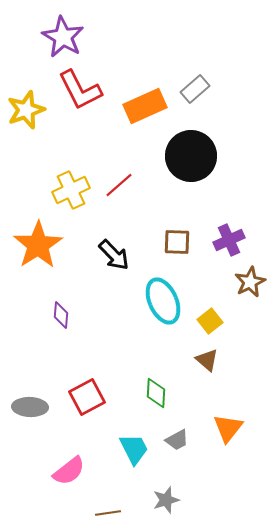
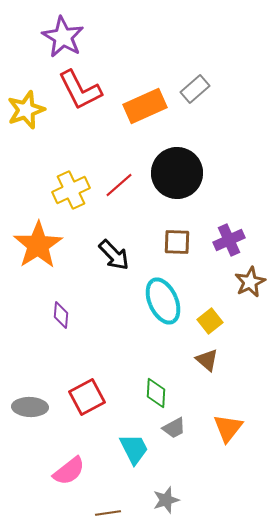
black circle: moved 14 px left, 17 px down
gray trapezoid: moved 3 px left, 12 px up
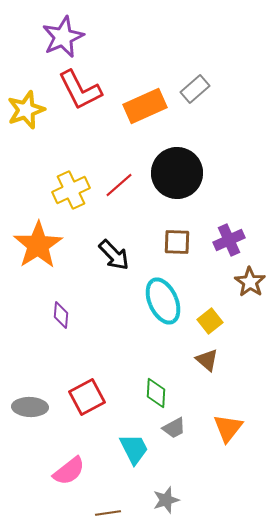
purple star: rotated 18 degrees clockwise
brown star: rotated 12 degrees counterclockwise
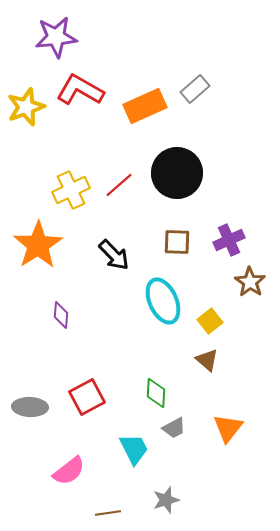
purple star: moved 7 px left; rotated 18 degrees clockwise
red L-shape: rotated 147 degrees clockwise
yellow star: moved 3 px up
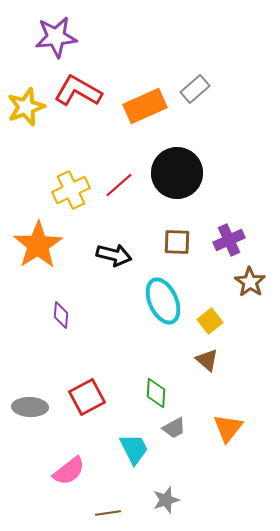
red L-shape: moved 2 px left, 1 px down
black arrow: rotated 32 degrees counterclockwise
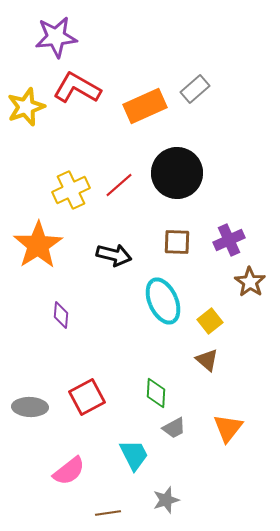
red L-shape: moved 1 px left, 3 px up
cyan trapezoid: moved 6 px down
